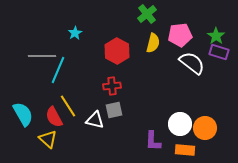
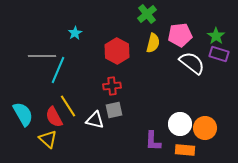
purple rectangle: moved 2 px down
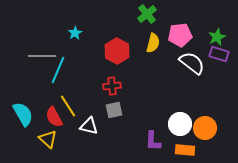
green star: moved 1 px right, 1 px down; rotated 12 degrees clockwise
white triangle: moved 6 px left, 6 px down
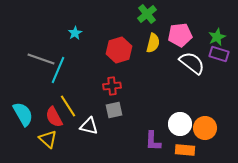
red hexagon: moved 2 px right, 1 px up; rotated 15 degrees clockwise
gray line: moved 1 px left, 3 px down; rotated 20 degrees clockwise
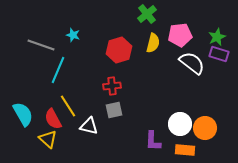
cyan star: moved 2 px left, 2 px down; rotated 24 degrees counterclockwise
gray line: moved 14 px up
red semicircle: moved 1 px left, 2 px down
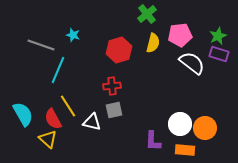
green star: moved 1 px right, 1 px up
white triangle: moved 3 px right, 4 px up
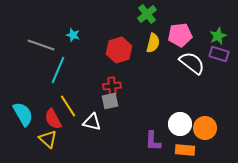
gray square: moved 4 px left, 9 px up
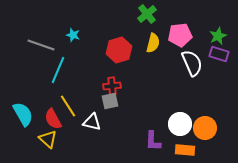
white semicircle: rotated 28 degrees clockwise
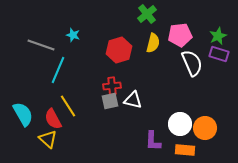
white triangle: moved 41 px right, 22 px up
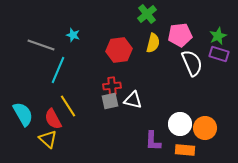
red hexagon: rotated 10 degrees clockwise
